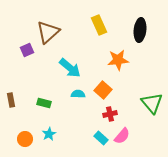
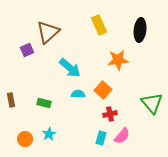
cyan rectangle: rotated 64 degrees clockwise
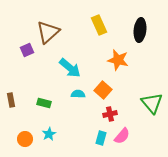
orange star: rotated 20 degrees clockwise
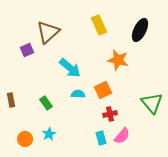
black ellipse: rotated 20 degrees clockwise
orange square: rotated 24 degrees clockwise
green rectangle: moved 2 px right; rotated 40 degrees clockwise
cyan rectangle: rotated 32 degrees counterclockwise
